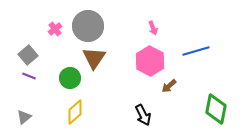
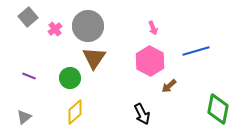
gray square: moved 38 px up
green diamond: moved 2 px right
black arrow: moved 1 px left, 1 px up
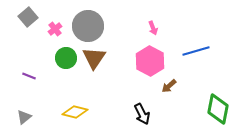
green circle: moved 4 px left, 20 px up
yellow diamond: rotated 55 degrees clockwise
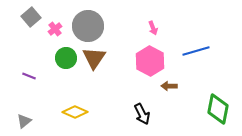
gray square: moved 3 px right
brown arrow: rotated 42 degrees clockwise
yellow diamond: rotated 10 degrees clockwise
gray triangle: moved 4 px down
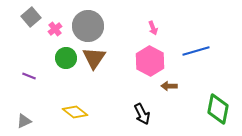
yellow diamond: rotated 15 degrees clockwise
gray triangle: rotated 14 degrees clockwise
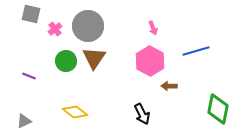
gray square: moved 3 px up; rotated 36 degrees counterclockwise
green circle: moved 3 px down
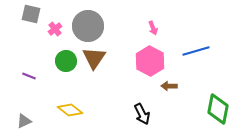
yellow diamond: moved 5 px left, 2 px up
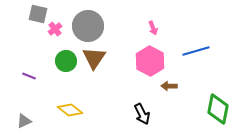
gray square: moved 7 px right
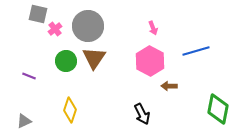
yellow diamond: rotated 70 degrees clockwise
